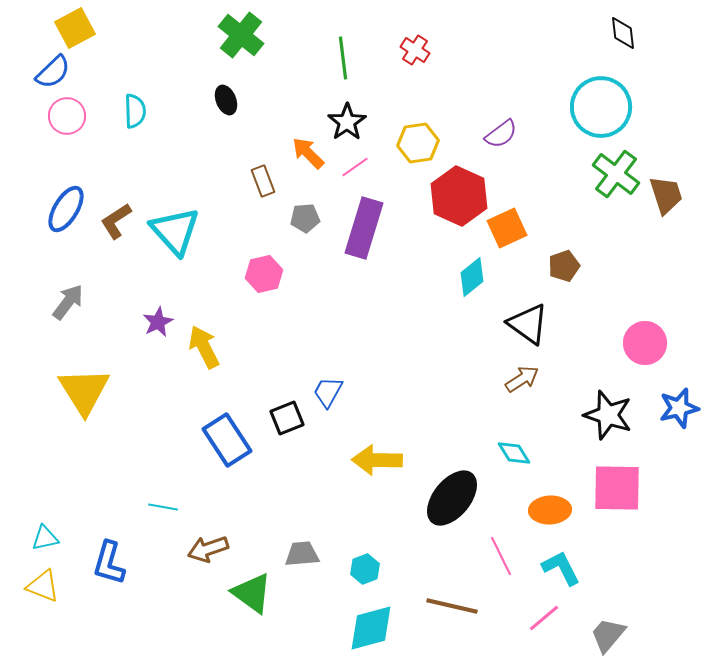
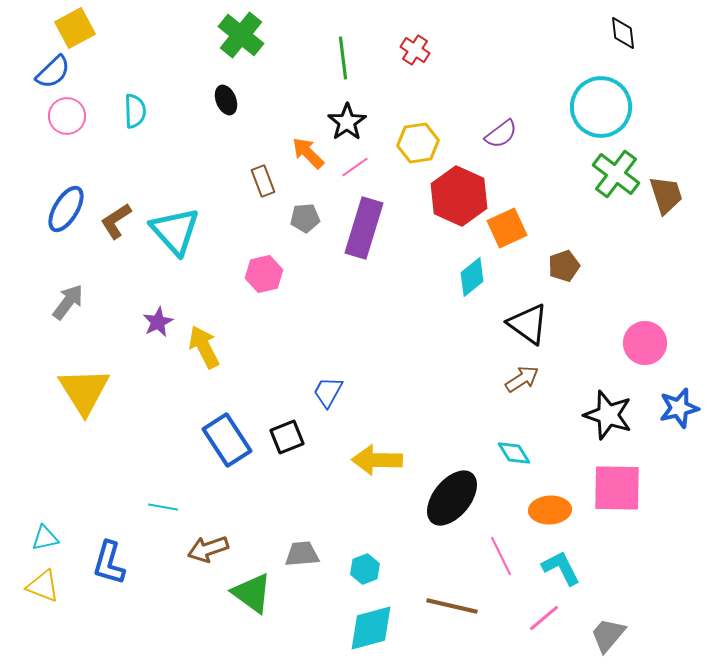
black square at (287, 418): moved 19 px down
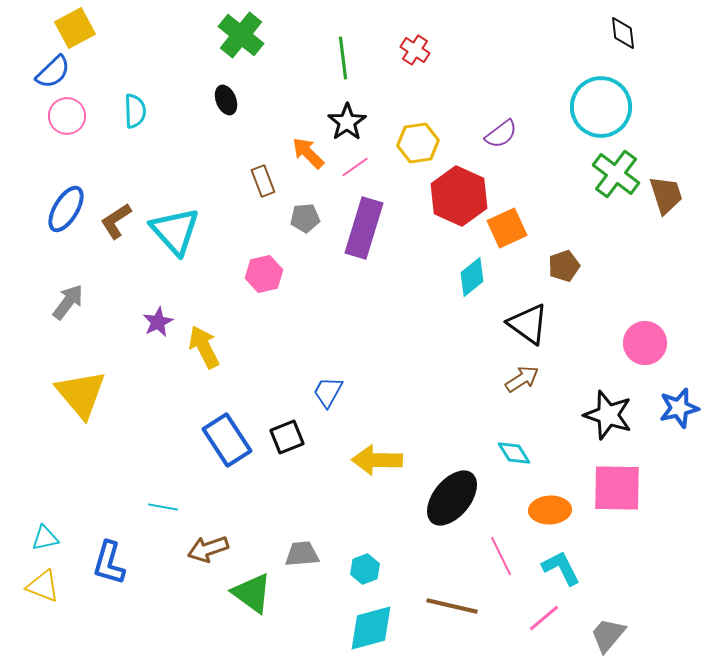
yellow triangle at (84, 391): moved 3 px left, 3 px down; rotated 8 degrees counterclockwise
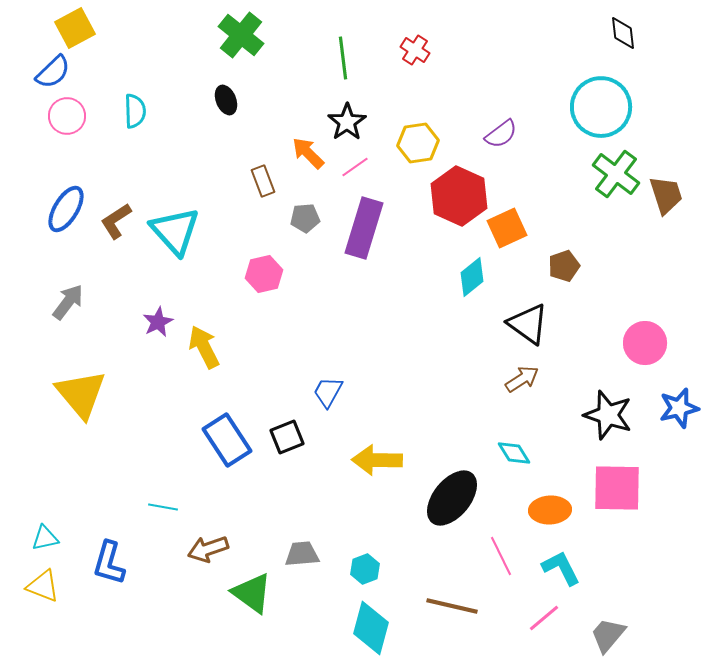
cyan diamond at (371, 628): rotated 60 degrees counterclockwise
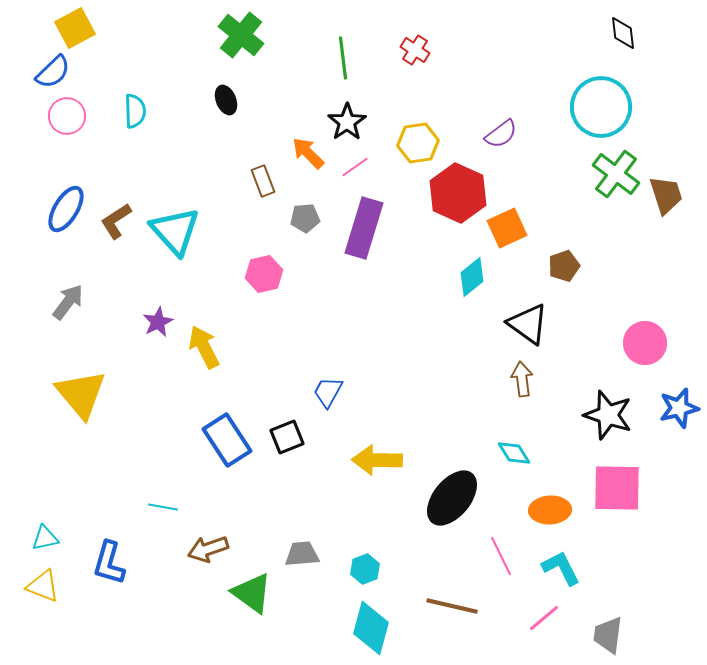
red hexagon at (459, 196): moved 1 px left, 3 px up
brown arrow at (522, 379): rotated 64 degrees counterclockwise
gray trapezoid at (608, 635): rotated 33 degrees counterclockwise
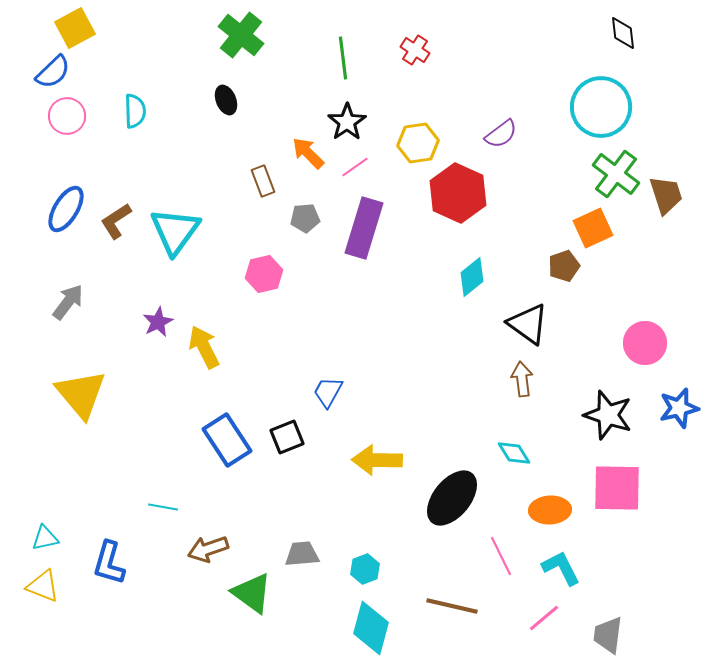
orange square at (507, 228): moved 86 px right
cyan triangle at (175, 231): rotated 18 degrees clockwise
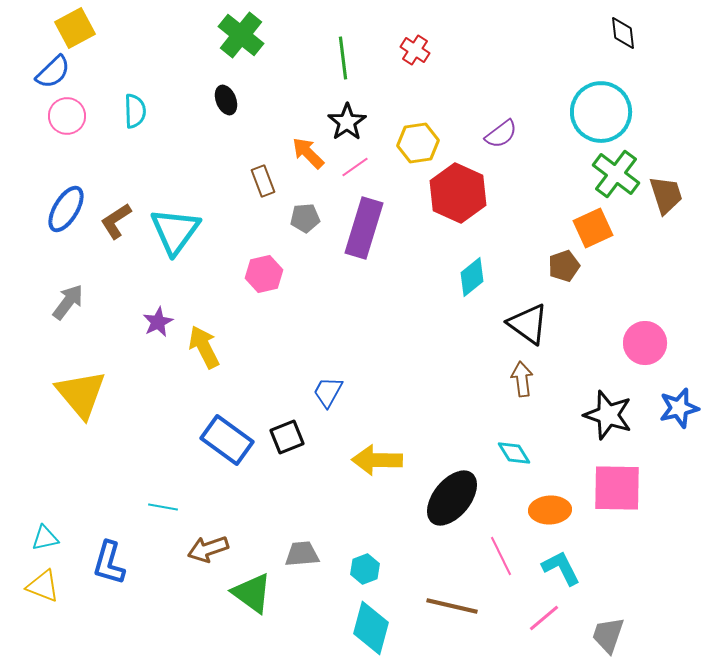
cyan circle at (601, 107): moved 5 px down
blue rectangle at (227, 440): rotated 21 degrees counterclockwise
gray trapezoid at (608, 635): rotated 12 degrees clockwise
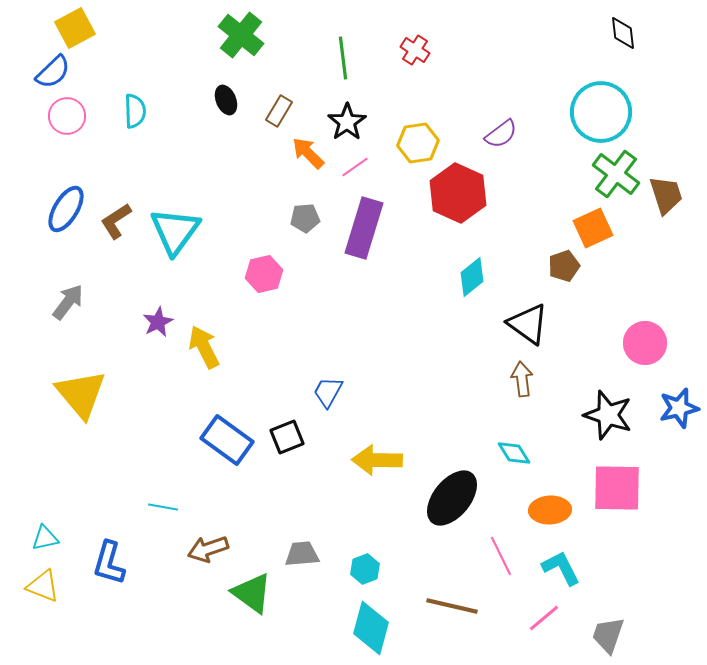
brown rectangle at (263, 181): moved 16 px right, 70 px up; rotated 52 degrees clockwise
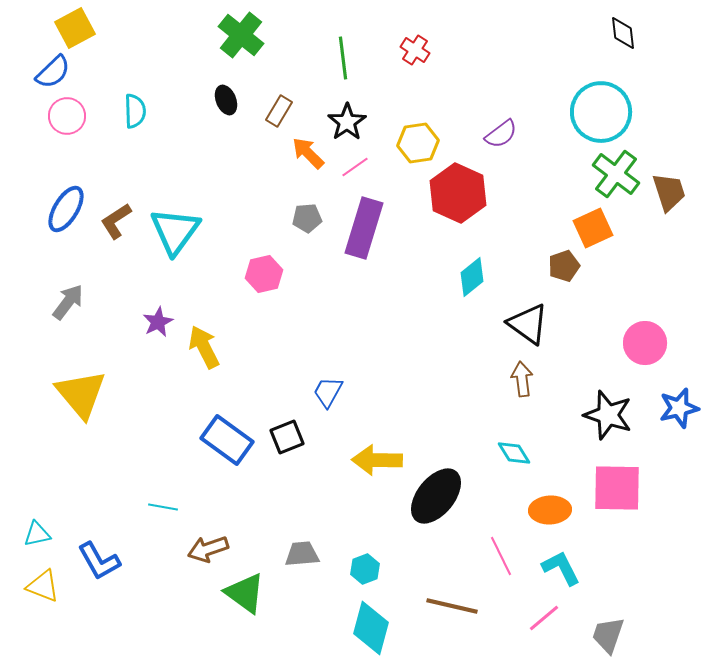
brown trapezoid at (666, 195): moved 3 px right, 3 px up
gray pentagon at (305, 218): moved 2 px right
black ellipse at (452, 498): moved 16 px left, 2 px up
cyan triangle at (45, 538): moved 8 px left, 4 px up
blue L-shape at (109, 563): moved 10 px left, 2 px up; rotated 45 degrees counterclockwise
green triangle at (252, 593): moved 7 px left
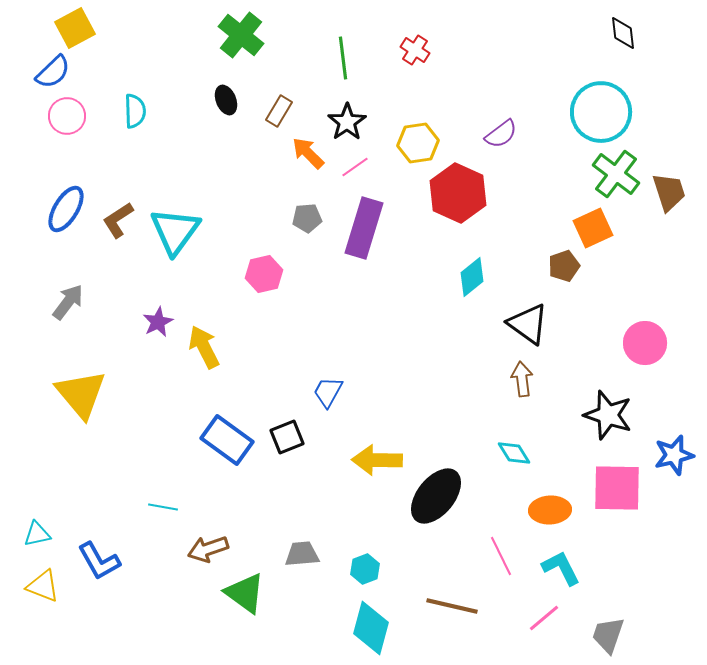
brown L-shape at (116, 221): moved 2 px right, 1 px up
blue star at (679, 408): moved 5 px left, 47 px down
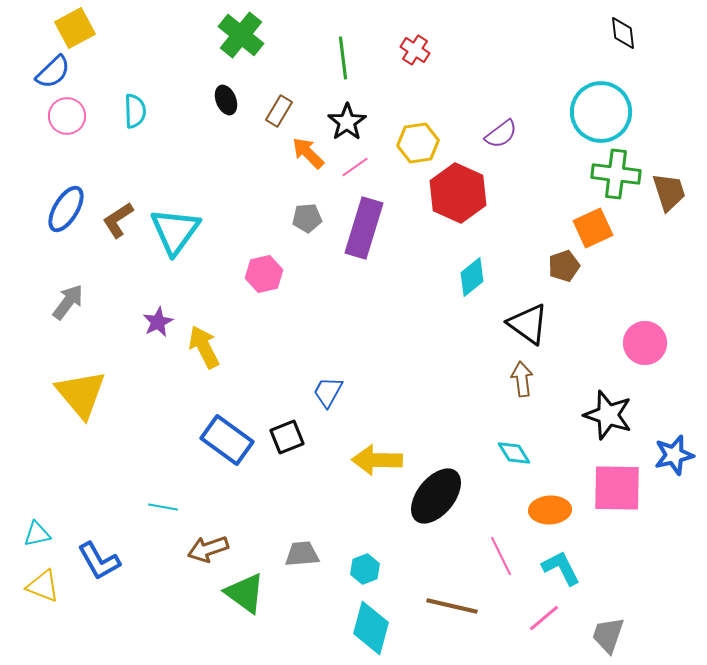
green cross at (616, 174): rotated 30 degrees counterclockwise
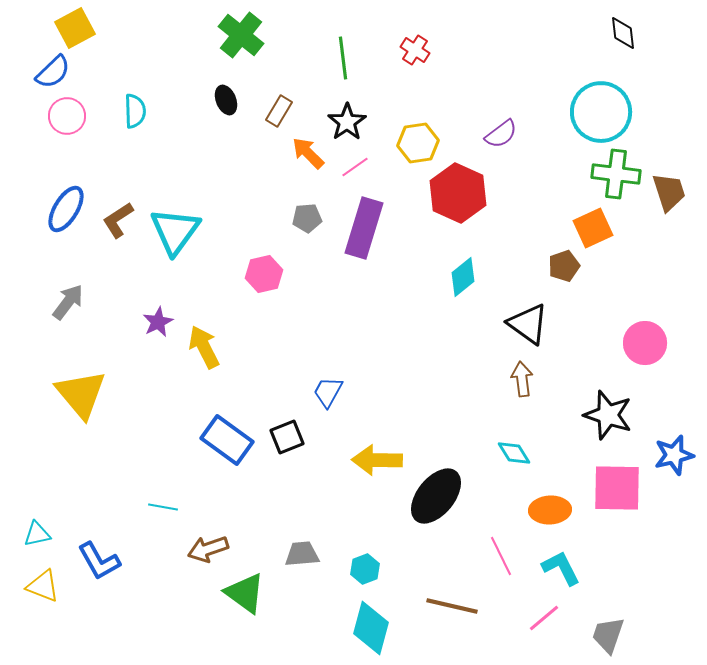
cyan diamond at (472, 277): moved 9 px left
